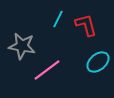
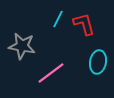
red L-shape: moved 2 px left, 1 px up
cyan ellipse: rotated 40 degrees counterclockwise
pink line: moved 4 px right, 3 px down
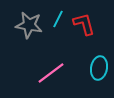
gray star: moved 7 px right, 21 px up
cyan ellipse: moved 1 px right, 6 px down
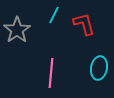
cyan line: moved 4 px left, 4 px up
gray star: moved 12 px left, 5 px down; rotated 28 degrees clockwise
pink line: rotated 48 degrees counterclockwise
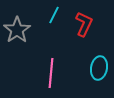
red L-shape: rotated 40 degrees clockwise
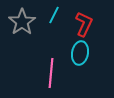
gray star: moved 5 px right, 8 px up
cyan ellipse: moved 19 px left, 15 px up
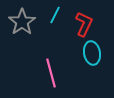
cyan line: moved 1 px right
cyan ellipse: moved 12 px right; rotated 20 degrees counterclockwise
pink line: rotated 20 degrees counterclockwise
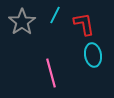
red L-shape: rotated 35 degrees counterclockwise
cyan ellipse: moved 1 px right, 2 px down
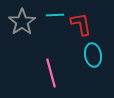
cyan line: rotated 60 degrees clockwise
red L-shape: moved 3 px left
